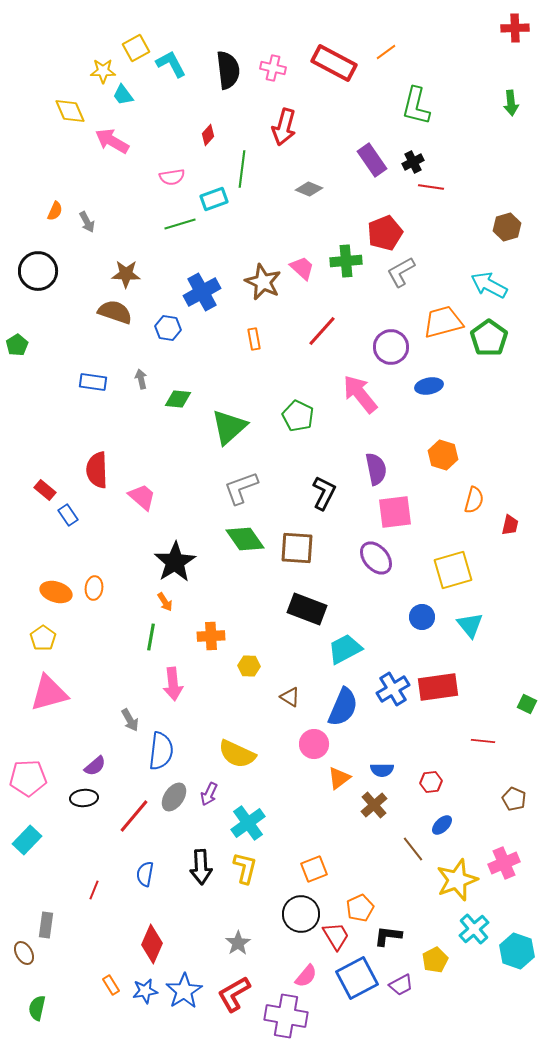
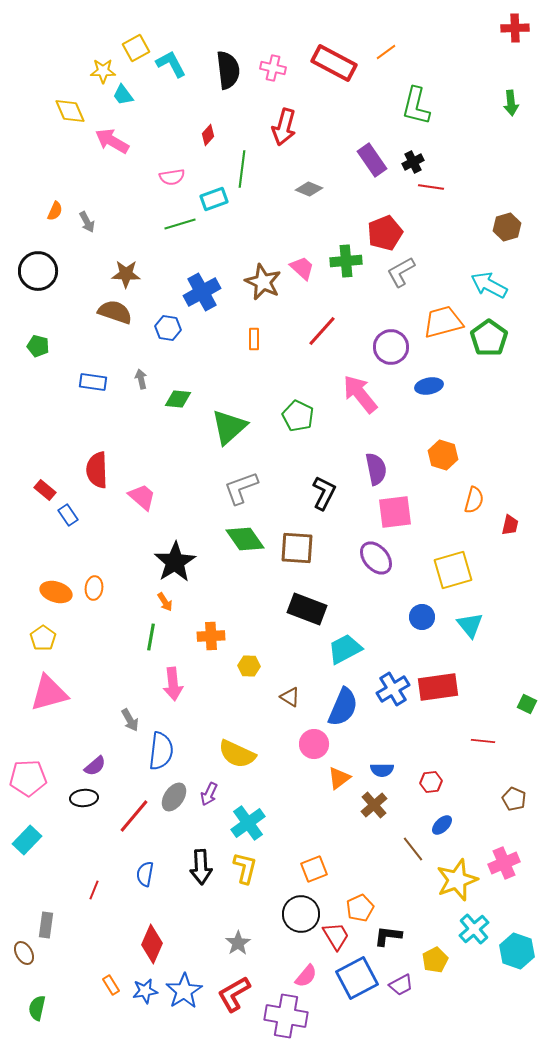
orange rectangle at (254, 339): rotated 10 degrees clockwise
green pentagon at (17, 345): moved 21 px right, 1 px down; rotated 25 degrees counterclockwise
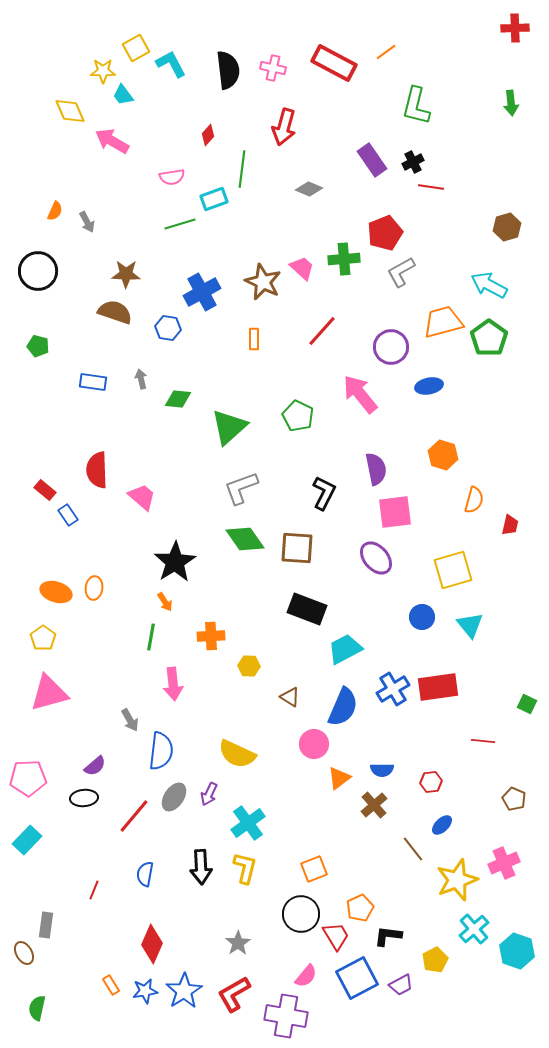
green cross at (346, 261): moved 2 px left, 2 px up
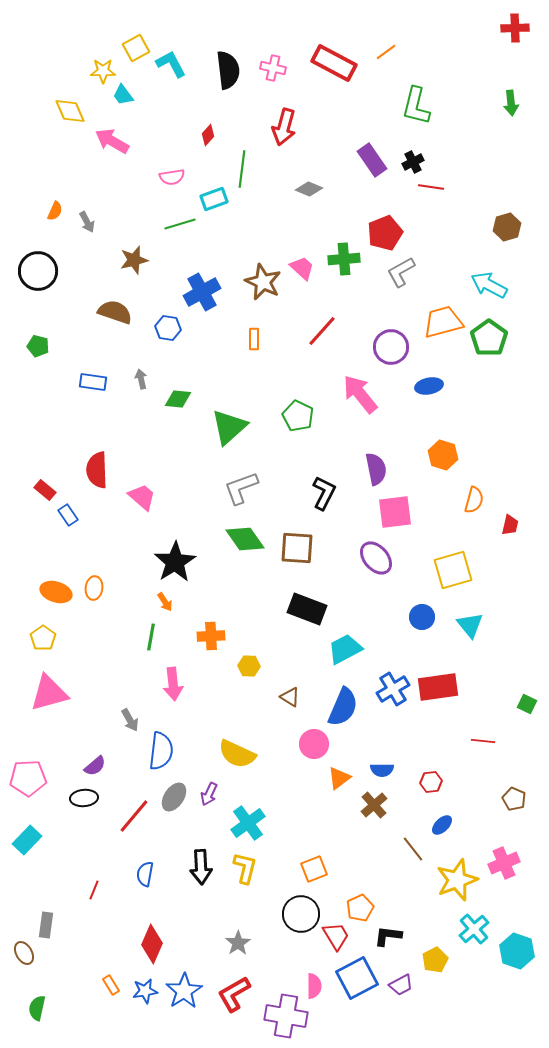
brown star at (126, 274): moved 8 px right, 14 px up; rotated 16 degrees counterclockwise
pink semicircle at (306, 976): moved 8 px right, 10 px down; rotated 40 degrees counterclockwise
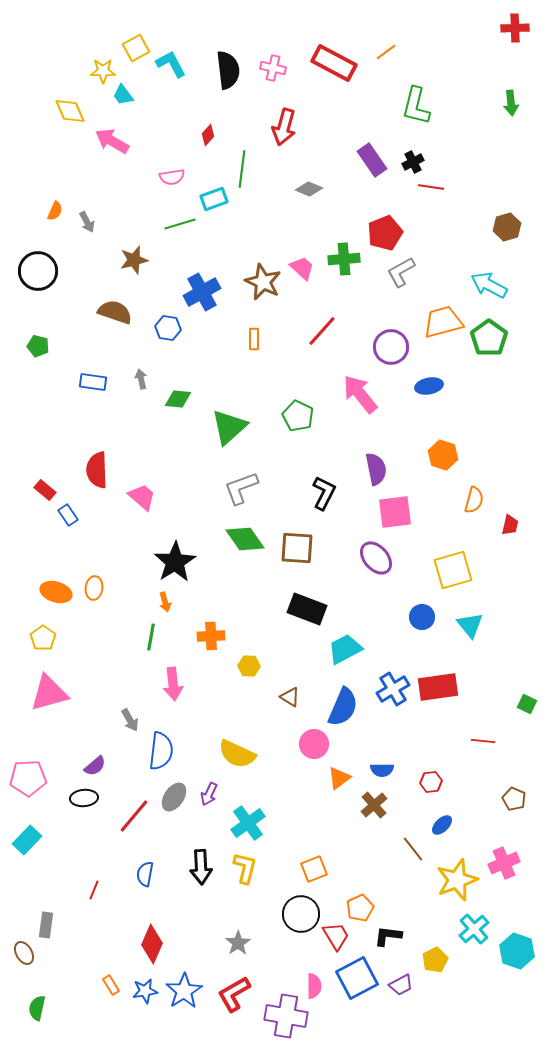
orange arrow at (165, 602): rotated 18 degrees clockwise
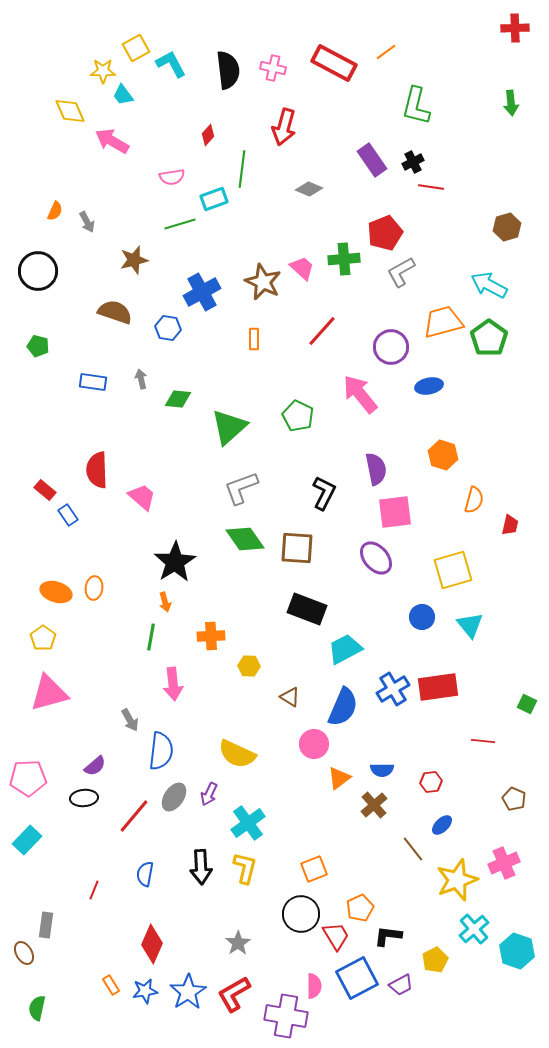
blue star at (184, 991): moved 4 px right, 1 px down
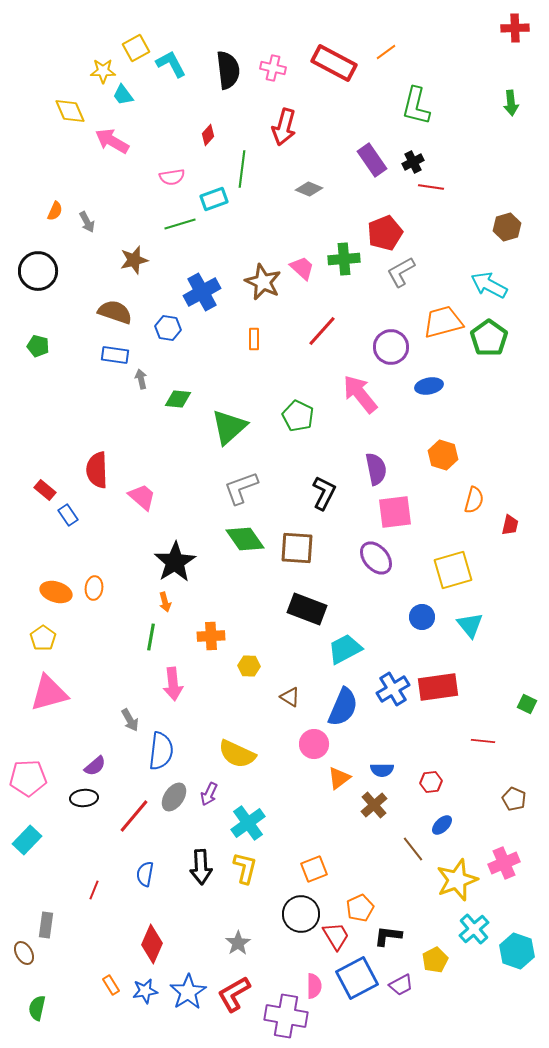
blue rectangle at (93, 382): moved 22 px right, 27 px up
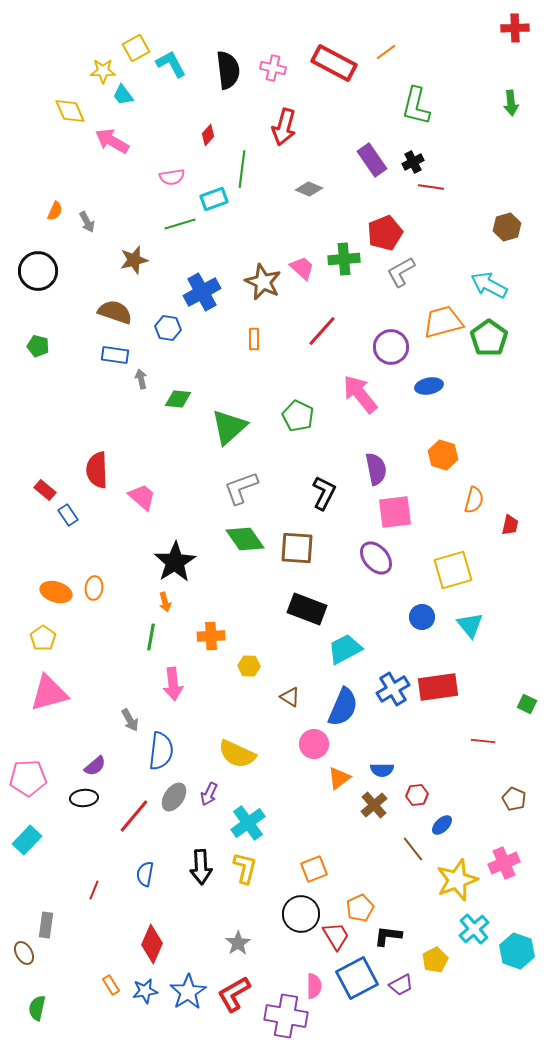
red hexagon at (431, 782): moved 14 px left, 13 px down
